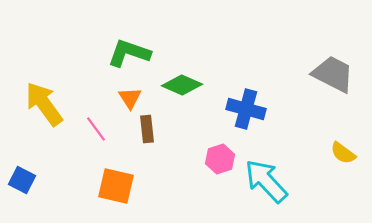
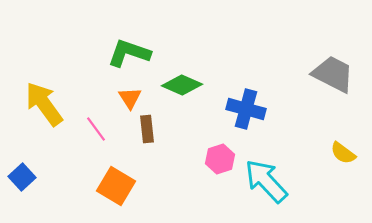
blue square: moved 3 px up; rotated 20 degrees clockwise
orange square: rotated 18 degrees clockwise
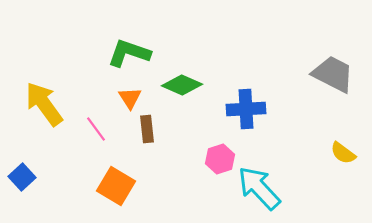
blue cross: rotated 18 degrees counterclockwise
cyan arrow: moved 7 px left, 7 px down
